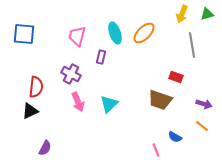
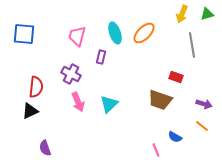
purple semicircle: rotated 133 degrees clockwise
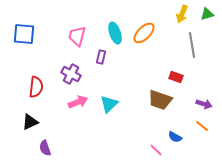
pink arrow: rotated 90 degrees counterclockwise
black triangle: moved 11 px down
pink line: rotated 24 degrees counterclockwise
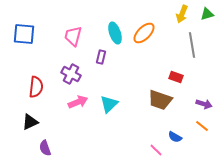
pink trapezoid: moved 4 px left
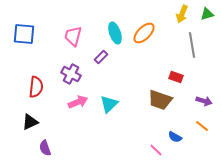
purple rectangle: rotated 32 degrees clockwise
purple arrow: moved 3 px up
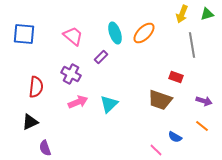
pink trapezoid: rotated 115 degrees clockwise
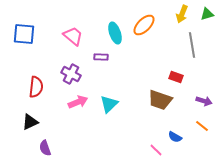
orange ellipse: moved 8 px up
purple rectangle: rotated 48 degrees clockwise
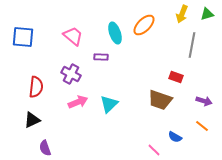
blue square: moved 1 px left, 3 px down
gray line: rotated 20 degrees clockwise
black triangle: moved 2 px right, 2 px up
pink line: moved 2 px left
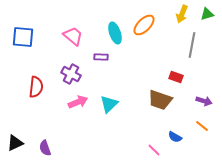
black triangle: moved 17 px left, 23 px down
